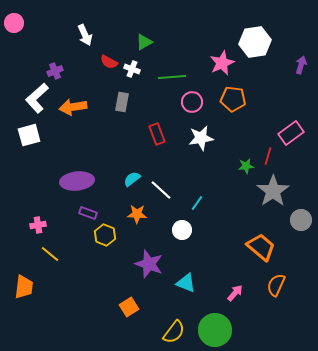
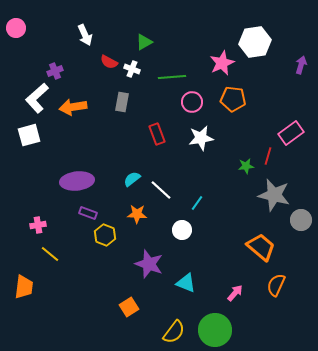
pink circle at (14, 23): moved 2 px right, 5 px down
gray star at (273, 191): moved 1 px right, 4 px down; rotated 24 degrees counterclockwise
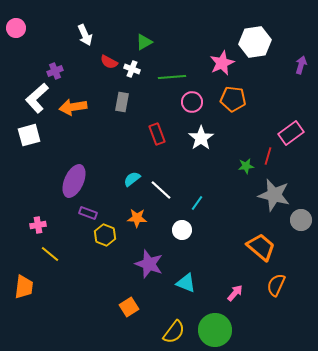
white star at (201, 138): rotated 25 degrees counterclockwise
purple ellipse at (77, 181): moved 3 px left; rotated 60 degrees counterclockwise
orange star at (137, 214): moved 4 px down
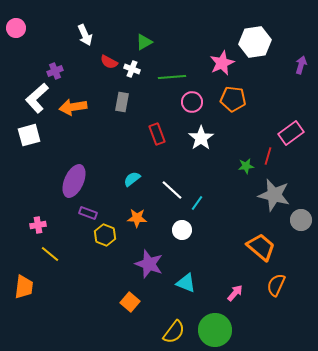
white line at (161, 190): moved 11 px right
orange square at (129, 307): moved 1 px right, 5 px up; rotated 18 degrees counterclockwise
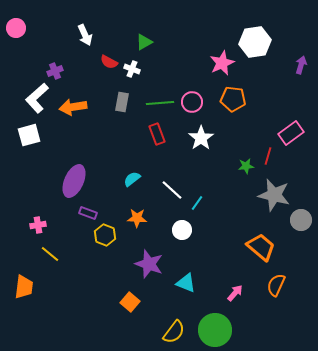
green line at (172, 77): moved 12 px left, 26 px down
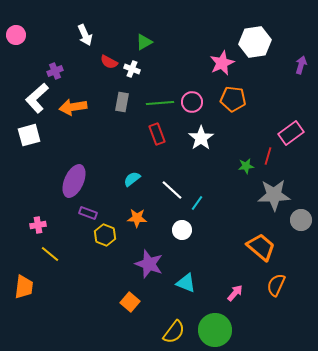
pink circle at (16, 28): moved 7 px down
gray star at (274, 195): rotated 16 degrees counterclockwise
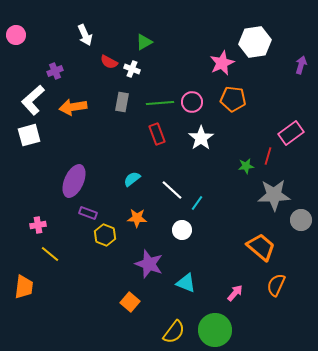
white L-shape at (37, 98): moved 4 px left, 2 px down
